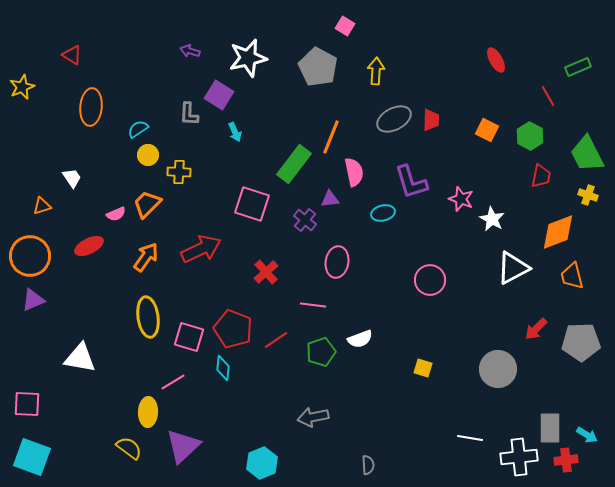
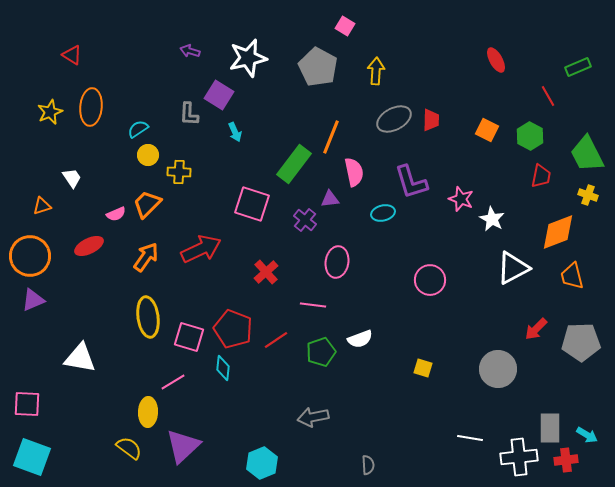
yellow star at (22, 87): moved 28 px right, 25 px down
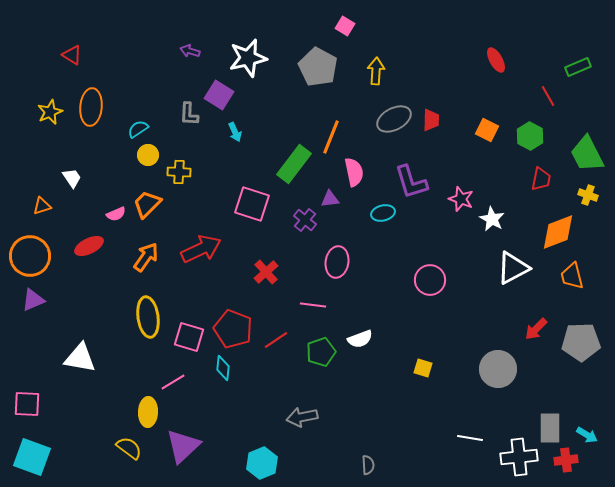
red trapezoid at (541, 176): moved 3 px down
gray arrow at (313, 417): moved 11 px left
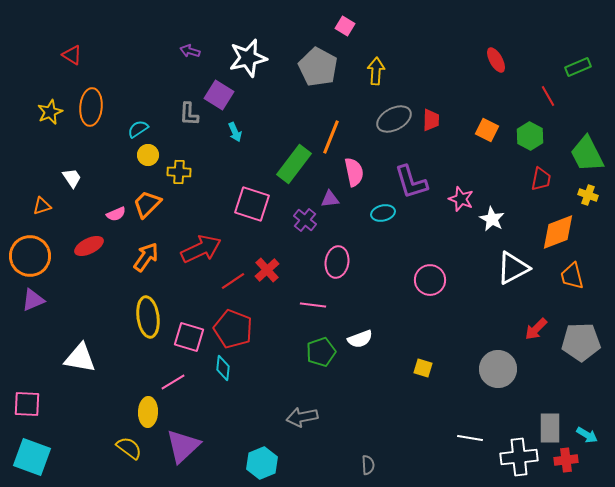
red cross at (266, 272): moved 1 px right, 2 px up
red line at (276, 340): moved 43 px left, 59 px up
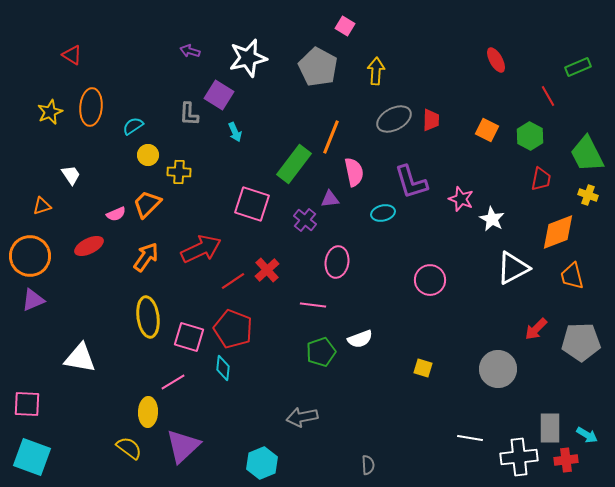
cyan semicircle at (138, 129): moved 5 px left, 3 px up
white trapezoid at (72, 178): moved 1 px left, 3 px up
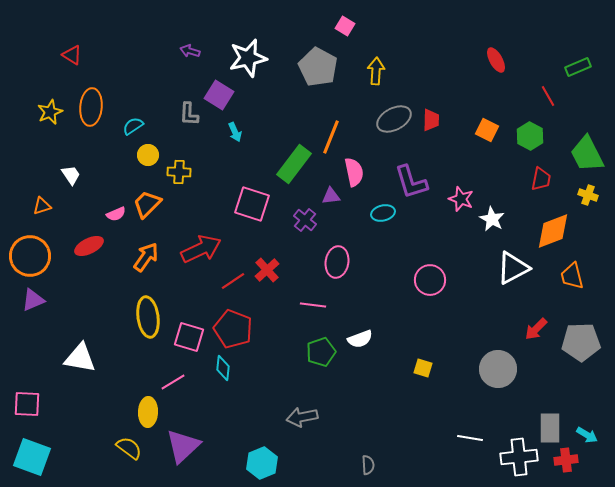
purple triangle at (330, 199): moved 1 px right, 3 px up
orange diamond at (558, 232): moved 5 px left, 1 px up
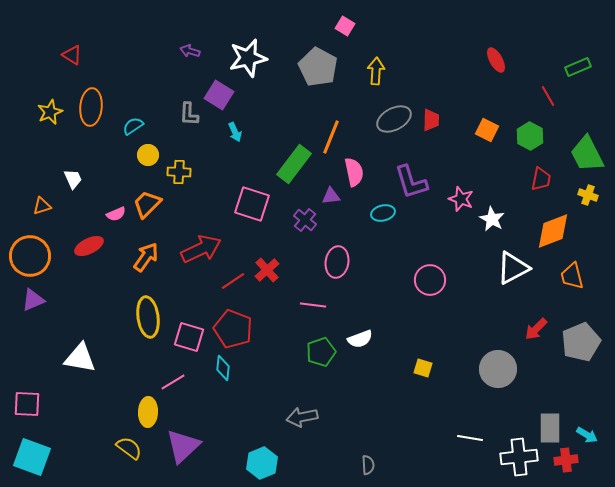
white trapezoid at (71, 175): moved 2 px right, 4 px down; rotated 10 degrees clockwise
gray pentagon at (581, 342): rotated 21 degrees counterclockwise
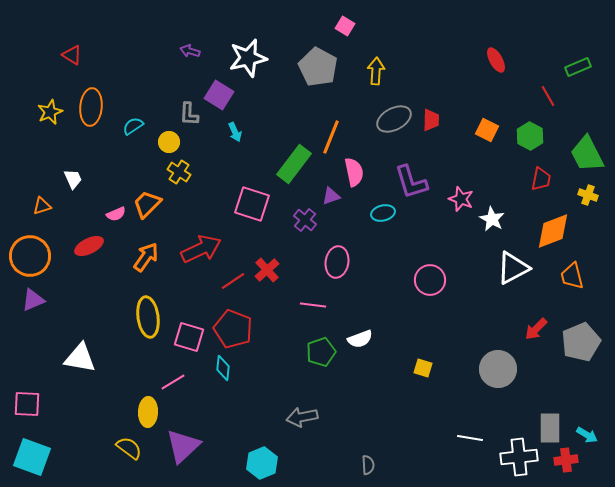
yellow circle at (148, 155): moved 21 px right, 13 px up
yellow cross at (179, 172): rotated 30 degrees clockwise
purple triangle at (331, 196): rotated 12 degrees counterclockwise
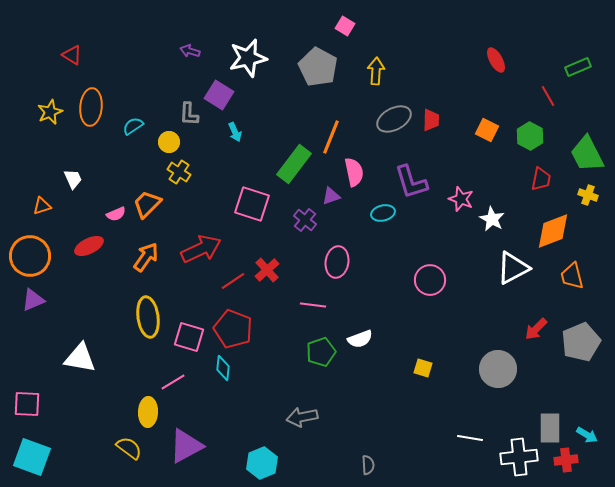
purple triangle at (183, 446): moved 3 px right; rotated 15 degrees clockwise
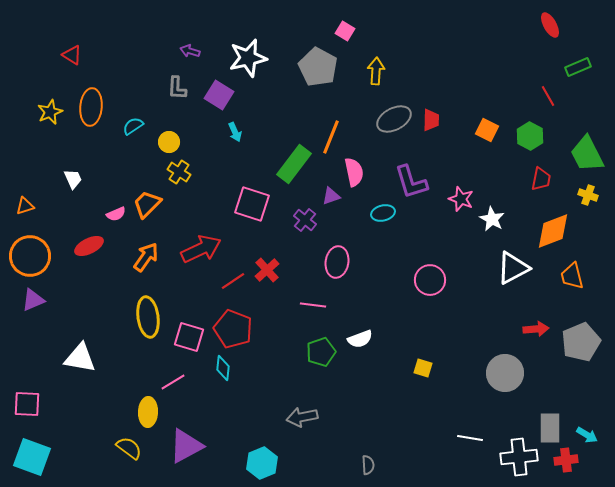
pink square at (345, 26): moved 5 px down
red ellipse at (496, 60): moved 54 px right, 35 px up
gray L-shape at (189, 114): moved 12 px left, 26 px up
orange triangle at (42, 206): moved 17 px left
red arrow at (536, 329): rotated 140 degrees counterclockwise
gray circle at (498, 369): moved 7 px right, 4 px down
